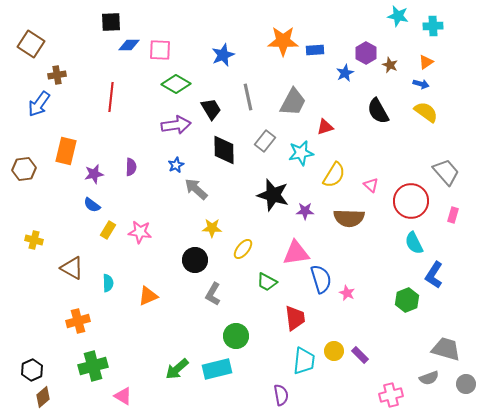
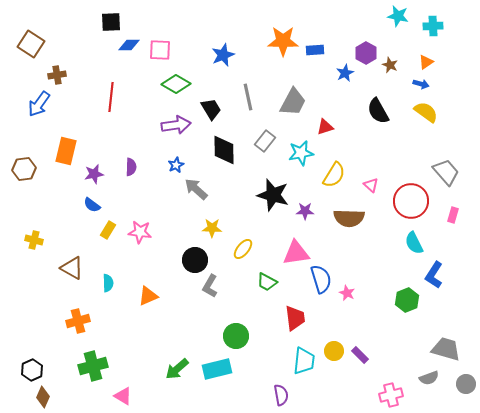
gray L-shape at (213, 294): moved 3 px left, 8 px up
brown diamond at (43, 397): rotated 25 degrees counterclockwise
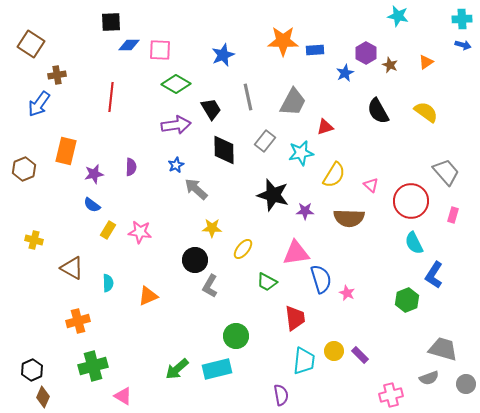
cyan cross at (433, 26): moved 29 px right, 7 px up
blue arrow at (421, 84): moved 42 px right, 39 px up
brown hexagon at (24, 169): rotated 15 degrees counterclockwise
gray trapezoid at (446, 349): moved 3 px left
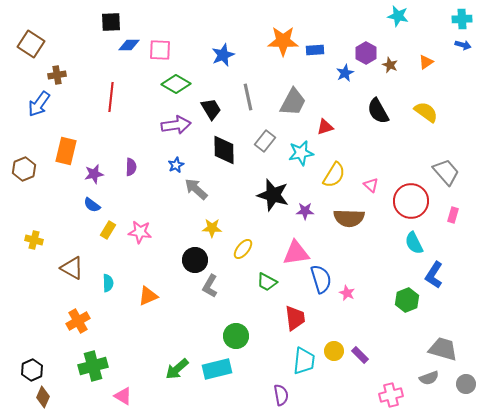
orange cross at (78, 321): rotated 15 degrees counterclockwise
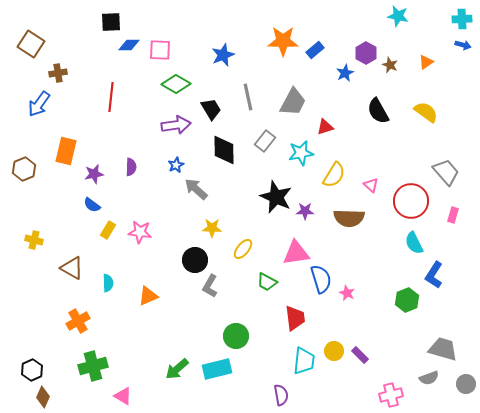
blue rectangle at (315, 50): rotated 36 degrees counterclockwise
brown cross at (57, 75): moved 1 px right, 2 px up
black star at (273, 195): moved 3 px right, 2 px down; rotated 8 degrees clockwise
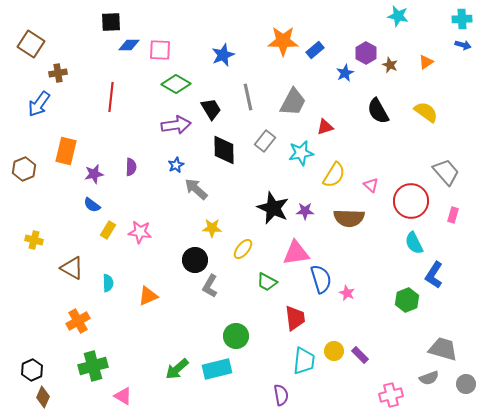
black star at (276, 197): moved 3 px left, 11 px down
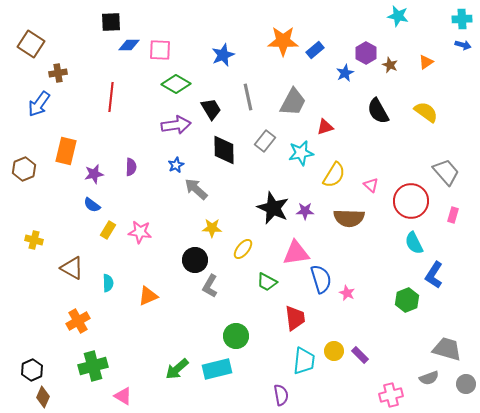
gray trapezoid at (443, 349): moved 4 px right
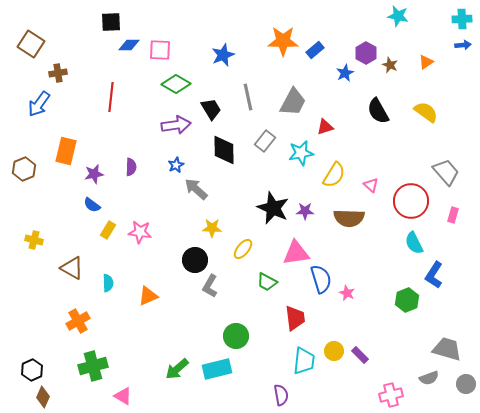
blue arrow at (463, 45): rotated 21 degrees counterclockwise
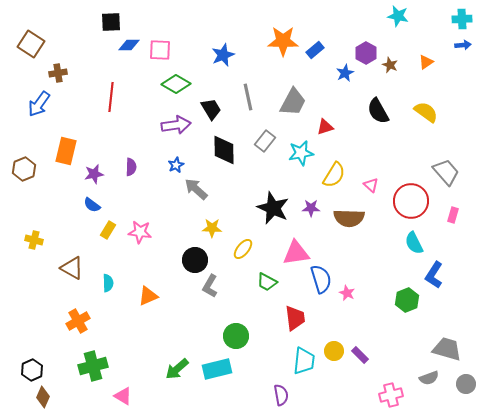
purple star at (305, 211): moved 6 px right, 3 px up
